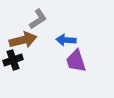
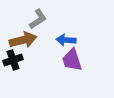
purple trapezoid: moved 4 px left, 1 px up
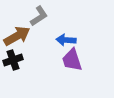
gray L-shape: moved 1 px right, 3 px up
brown arrow: moved 6 px left, 4 px up; rotated 16 degrees counterclockwise
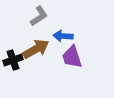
brown arrow: moved 19 px right, 13 px down
blue arrow: moved 3 px left, 4 px up
purple trapezoid: moved 3 px up
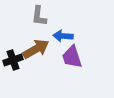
gray L-shape: rotated 130 degrees clockwise
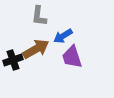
blue arrow: rotated 36 degrees counterclockwise
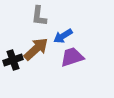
brown arrow: rotated 12 degrees counterclockwise
purple trapezoid: rotated 90 degrees clockwise
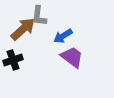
brown arrow: moved 13 px left, 20 px up
purple trapezoid: rotated 55 degrees clockwise
